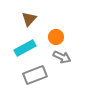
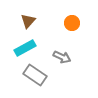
brown triangle: moved 1 px left, 2 px down
orange circle: moved 16 px right, 14 px up
gray rectangle: rotated 55 degrees clockwise
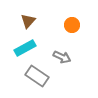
orange circle: moved 2 px down
gray rectangle: moved 2 px right, 1 px down
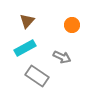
brown triangle: moved 1 px left
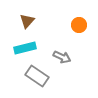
orange circle: moved 7 px right
cyan rectangle: rotated 15 degrees clockwise
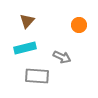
gray rectangle: rotated 30 degrees counterclockwise
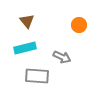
brown triangle: rotated 21 degrees counterclockwise
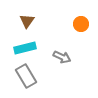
brown triangle: rotated 14 degrees clockwise
orange circle: moved 2 px right, 1 px up
gray rectangle: moved 11 px left; rotated 55 degrees clockwise
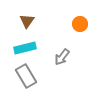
orange circle: moved 1 px left
gray arrow: rotated 102 degrees clockwise
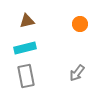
brown triangle: rotated 42 degrees clockwise
gray arrow: moved 15 px right, 16 px down
gray rectangle: rotated 20 degrees clockwise
